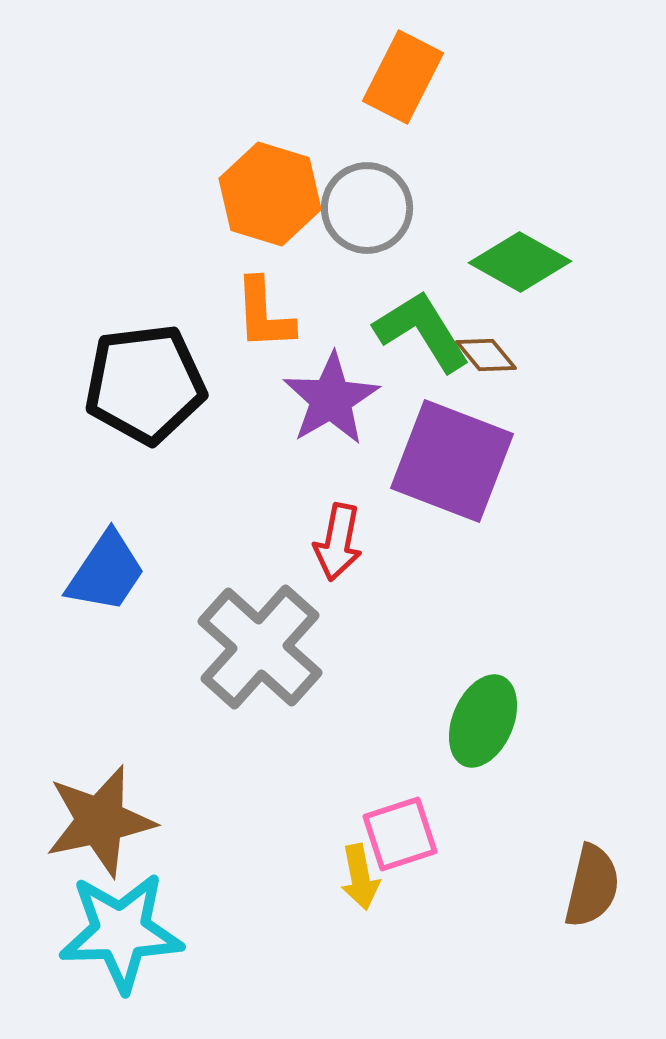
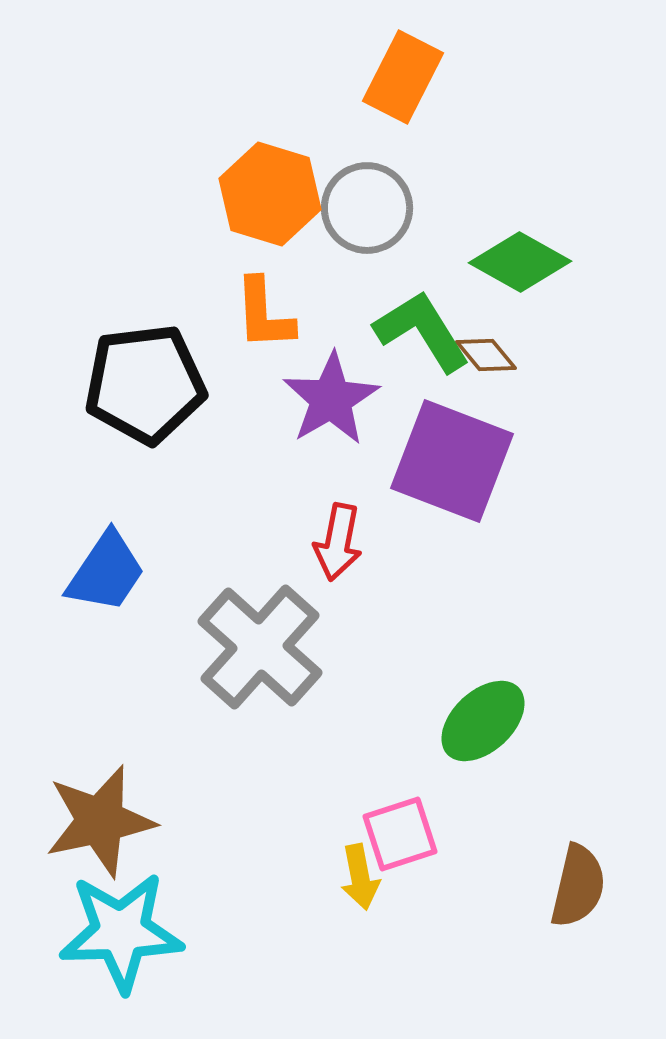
green ellipse: rotated 24 degrees clockwise
brown semicircle: moved 14 px left
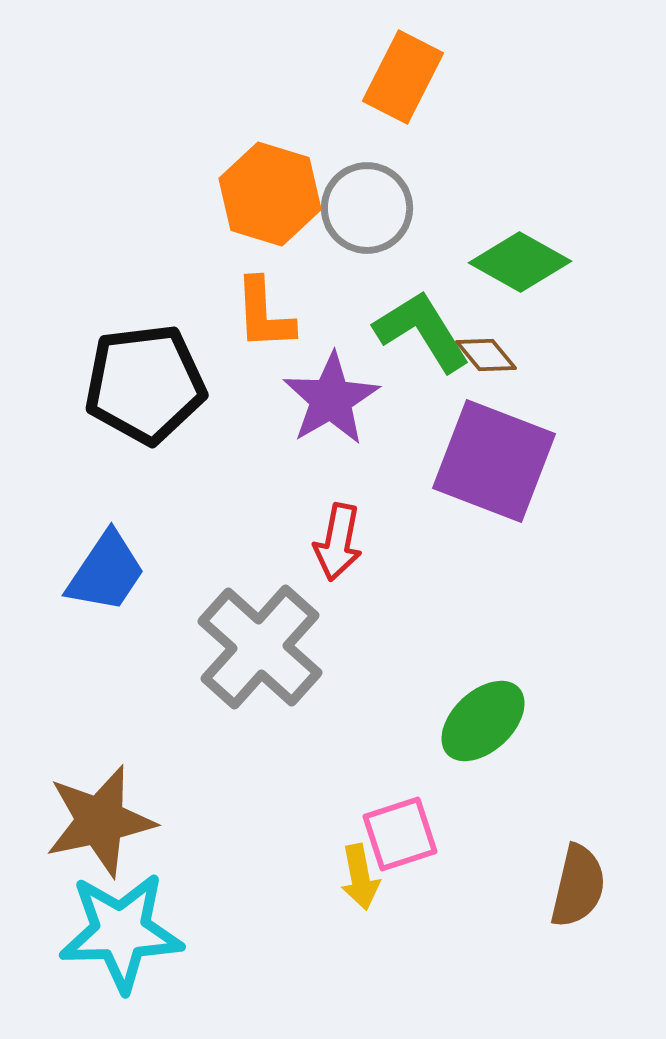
purple square: moved 42 px right
